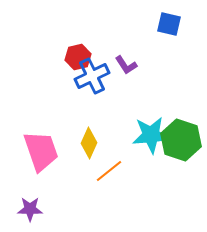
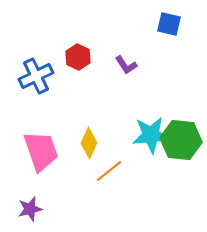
red hexagon: rotated 20 degrees counterclockwise
blue cross: moved 56 px left
green hexagon: rotated 12 degrees counterclockwise
purple star: rotated 15 degrees counterclockwise
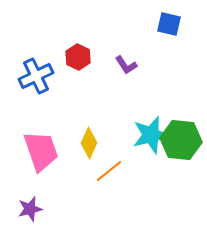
cyan star: rotated 9 degrees counterclockwise
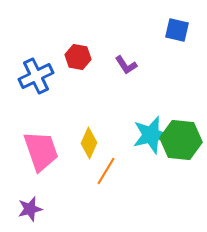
blue square: moved 8 px right, 6 px down
red hexagon: rotated 15 degrees counterclockwise
orange line: moved 3 px left; rotated 20 degrees counterclockwise
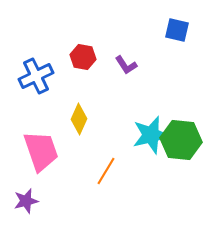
red hexagon: moved 5 px right
yellow diamond: moved 10 px left, 24 px up
purple star: moved 4 px left, 8 px up
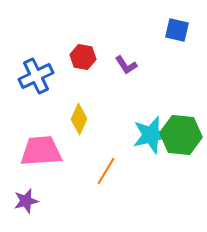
green hexagon: moved 5 px up
pink trapezoid: rotated 75 degrees counterclockwise
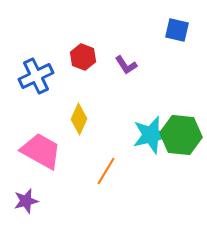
red hexagon: rotated 10 degrees clockwise
pink trapezoid: rotated 33 degrees clockwise
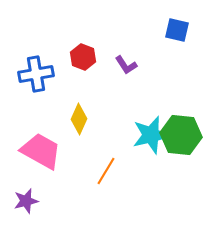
blue cross: moved 2 px up; rotated 16 degrees clockwise
